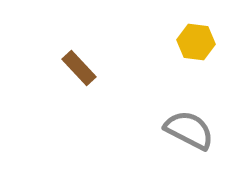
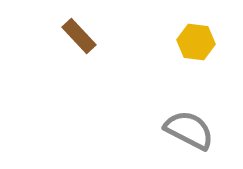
brown rectangle: moved 32 px up
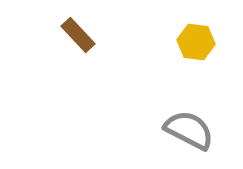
brown rectangle: moved 1 px left, 1 px up
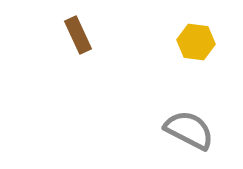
brown rectangle: rotated 18 degrees clockwise
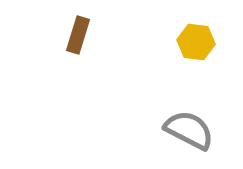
brown rectangle: rotated 42 degrees clockwise
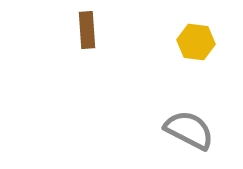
brown rectangle: moved 9 px right, 5 px up; rotated 21 degrees counterclockwise
